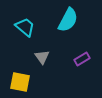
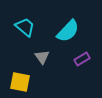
cyan semicircle: moved 11 px down; rotated 15 degrees clockwise
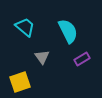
cyan semicircle: rotated 70 degrees counterclockwise
yellow square: rotated 30 degrees counterclockwise
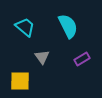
cyan semicircle: moved 5 px up
yellow square: moved 1 px up; rotated 20 degrees clockwise
